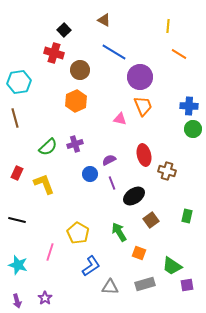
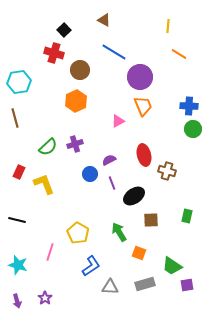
pink triangle: moved 2 px left, 2 px down; rotated 40 degrees counterclockwise
red rectangle: moved 2 px right, 1 px up
brown square: rotated 35 degrees clockwise
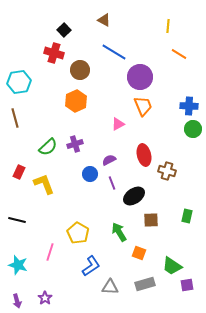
pink triangle: moved 3 px down
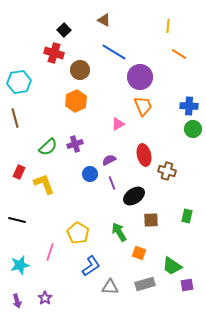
cyan star: moved 2 px right; rotated 30 degrees counterclockwise
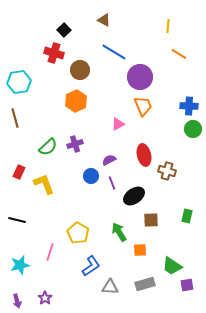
blue circle: moved 1 px right, 2 px down
orange square: moved 1 px right, 3 px up; rotated 24 degrees counterclockwise
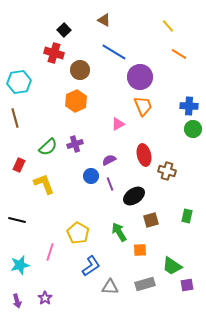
yellow line: rotated 48 degrees counterclockwise
red rectangle: moved 7 px up
purple line: moved 2 px left, 1 px down
brown square: rotated 14 degrees counterclockwise
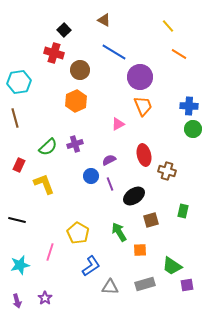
green rectangle: moved 4 px left, 5 px up
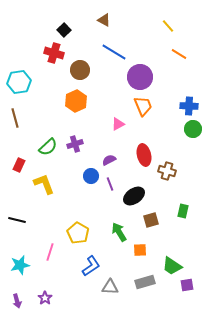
gray rectangle: moved 2 px up
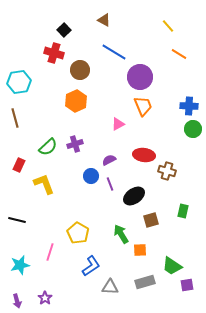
red ellipse: rotated 70 degrees counterclockwise
green arrow: moved 2 px right, 2 px down
